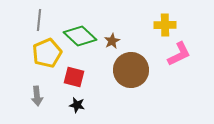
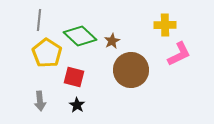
yellow pentagon: rotated 16 degrees counterclockwise
gray arrow: moved 3 px right, 5 px down
black star: rotated 21 degrees clockwise
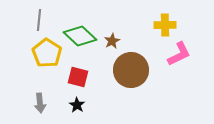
red square: moved 4 px right
gray arrow: moved 2 px down
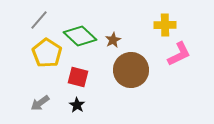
gray line: rotated 35 degrees clockwise
brown star: moved 1 px right, 1 px up
gray arrow: rotated 60 degrees clockwise
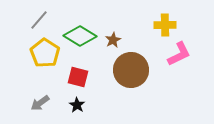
green diamond: rotated 12 degrees counterclockwise
yellow pentagon: moved 2 px left
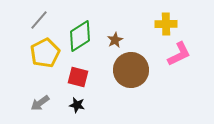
yellow cross: moved 1 px right, 1 px up
green diamond: rotated 64 degrees counterclockwise
brown star: moved 2 px right
yellow pentagon: rotated 12 degrees clockwise
black star: rotated 21 degrees counterclockwise
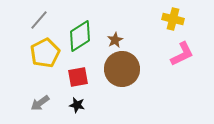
yellow cross: moved 7 px right, 5 px up; rotated 15 degrees clockwise
pink L-shape: moved 3 px right
brown circle: moved 9 px left, 1 px up
red square: rotated 25 degrees counterclockwise
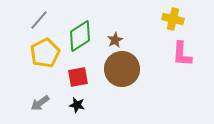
pink L-shape: rotated 120 degrees clockwise
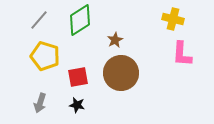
green diamond: moved 16 px up
yellow pentagon: moved 3 px down; rotated 28 degrees counterclockwise
brown circle: moved 1 px left, 4 px down
gray arrow: rotated 36 degrees counterclockwise
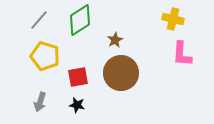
gray arrow: moved 1 px up
